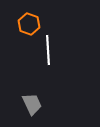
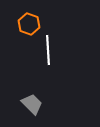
gray trapezoid: rotated 20 degrees counterclockwise
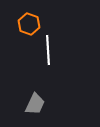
gray trapezoid: moved 3 px right; rotated 70 degrees clockwise
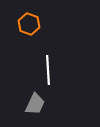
white line: moved 20 px down
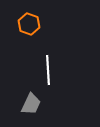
gray trapezoid: moved 4 px left
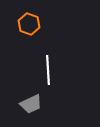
gray trapezoid: rotated 40 degrees clockwise
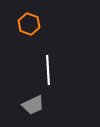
gray trapezoid: moved 2 px right, 1 px down
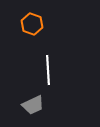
orange hexagon: moved 3 px right
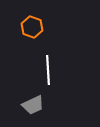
orange hexagon: moved 3 px down
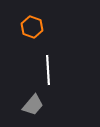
gray trapezoid: rotated 25 degrees counterclockwise
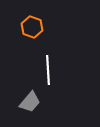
gray trapezoid: moved 3 px left, 3 px up
